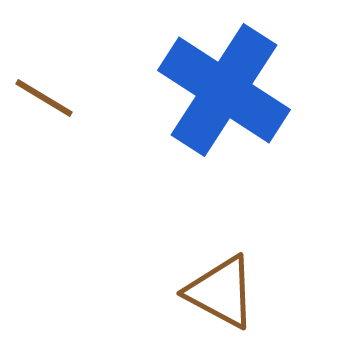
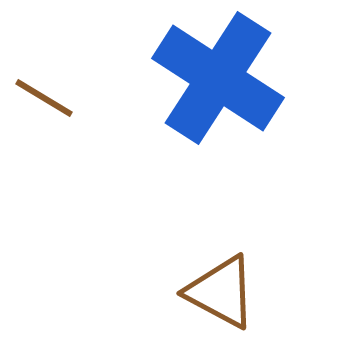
blue cross: moved 6 px left, 12 px up
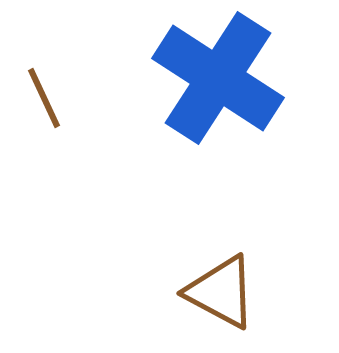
brown line: rotated 34 degrees clockwise
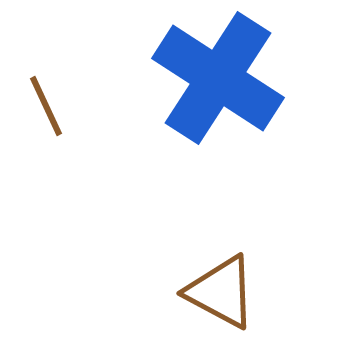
brown line: moved 2 px right, 8 px down
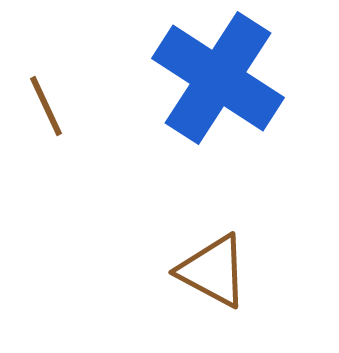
brown triangle: moved 8 px left, 21 px up
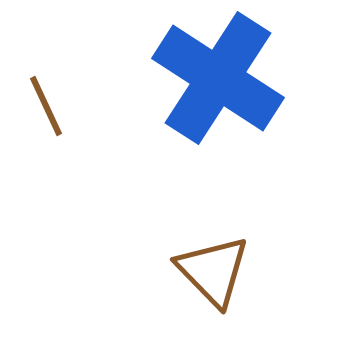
brown triangle: rotated 18 degrees clockwise
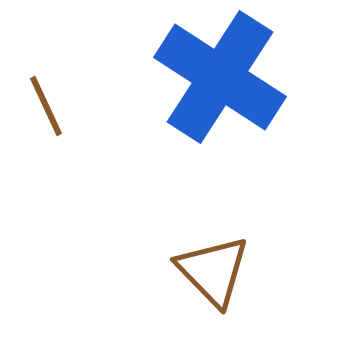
blue cross: moved 2 px right, 1 px up
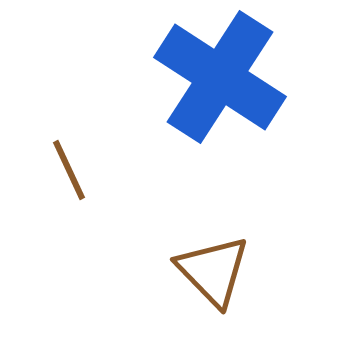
brown line: moved 23 px right, 64 px down
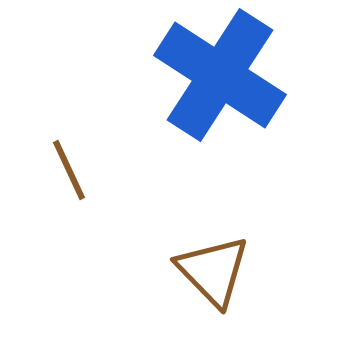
blue cross: moved 2 px up
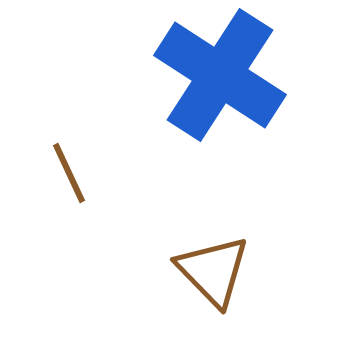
brown line: moved 3 px down
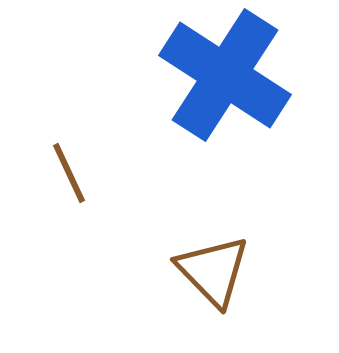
blue cross: moved 5 px right
